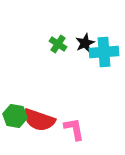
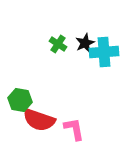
green hexagon: moved 5 px right, 16 px up
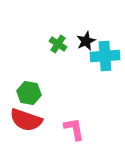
black star: moved 1 px right, 2 px up
cyan cross: moved 1 px right, 4 px down
green hexagon: moved 9 px right, 7 px up
red semicircle: moved 13 px left
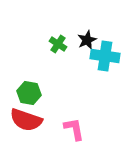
black star: moved 1 px right, 1 px up
cyan cross: rotated 12 degrees clockwise
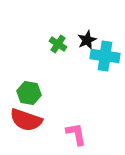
pink L-shape: moved 2 px right, 5 px down
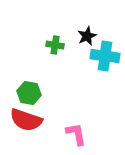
black star: moved 4 px up
green cross: moved 3 px left, 1 px down; rotated 24 degrees counterclockwise
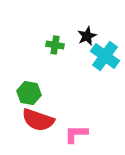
cyan cross: rotated 28 degrees clockwise
red semicircle: moved 12 px right
pink L-shape: rotated 80 degrees counterclockwise
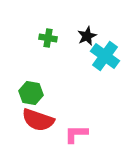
green cross: moved 7 px left, 7 px up
green hexagon: moved 2 px right
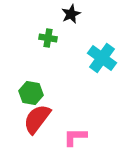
black star: moved 16 px left, 22 px up
cyan cross: moved 3 px left, 2 px down
red semicircle: moved 1 px left, 1 px up; rotated 108 degrees clockwise
pink L-shape: moved 1 px left, 3 px down
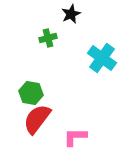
green cross: rotated 24 degrees counterclockwise
